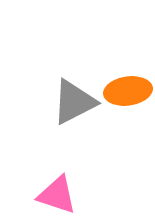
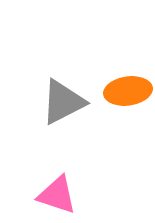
gray triangle: moved 11 px left
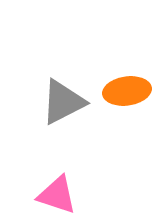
orange ellipse: moved 1 px left
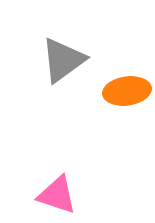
gray triangle: moved 42 px up; rotated 9 degrees counterclockwise
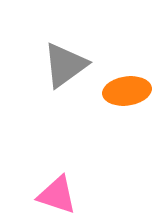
gray triangle: moved 2 px right, 5 px down
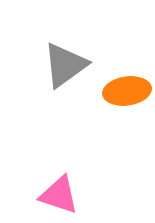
pink triangle: moved 2 px right
